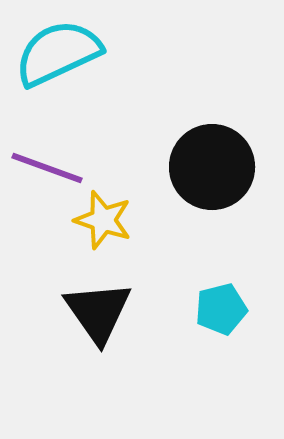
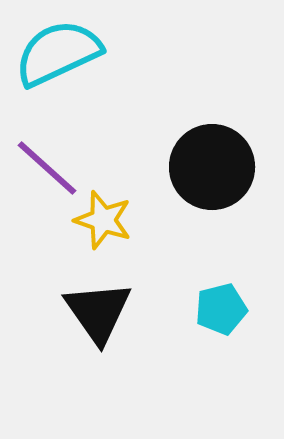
purple line: rotated 22 degrees clockwise
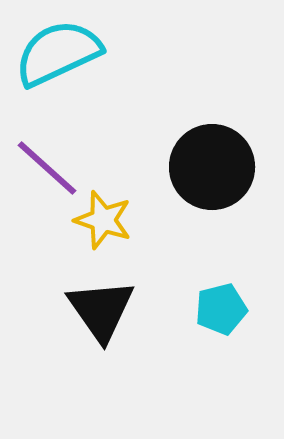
black triangle: moved 3 px right, 2 px up
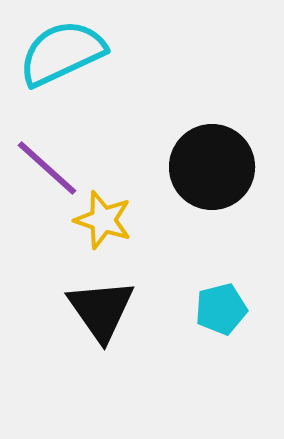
cyan semicircle: moved 4 px right
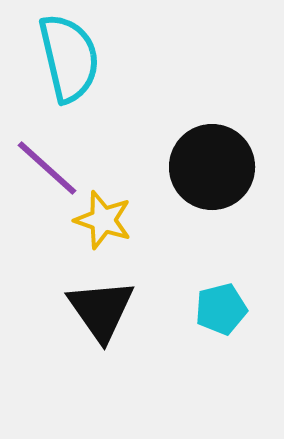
cyan semicircle: moved 7 px right, 5 px down; rotated 102 degrees clockwise
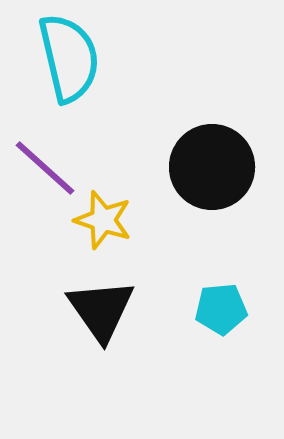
purple line: moved 2 px left
cyan pentagon: rotated 9 degrees clockwise
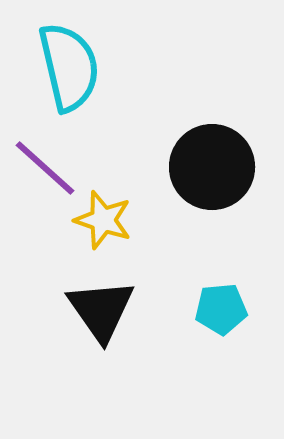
cyan semicircle: moved 9 px down
